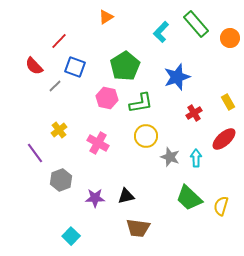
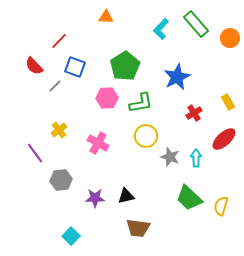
orange triangle: rotated 35 degrees clockwise
cyan L-shape: moved 3 px up
blue star: rotated 8 degrees counterclockwise
pink hexagon: rotated 15 degrees counterclockwise
gray hexagon: rotated 15 degrees clockwise
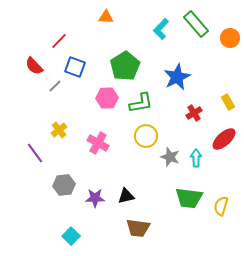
gray hexagon: moved 3 px right, 5 px down
green trapezoid: rotated 36 degrees counterclockwise
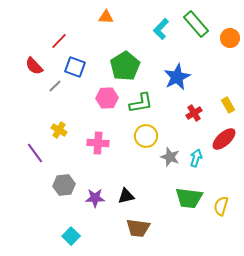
yellow rectangle: moved 3 px down
yellow cross: rotated 21 degrees counterclockwise
pink cross: rotated 25 degrees counterclockwise
cyan arrow: rotated 18 degrees clockwise
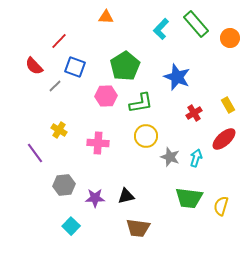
blue star: rotated 24 degrees counterclockwise
pink hexagon: moved 1 px left, 2 px up
cyan square: moved 10 px up
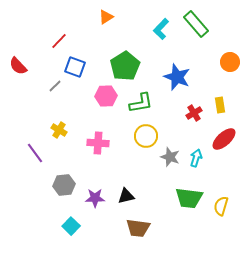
orange triangle: rotated 35 degrees counterclockwise
orange circle: moved 24 px down
red semicircle: moved 16 px left
yellow rectangle: moved 8 px left; rotated 21 degrees clockwise
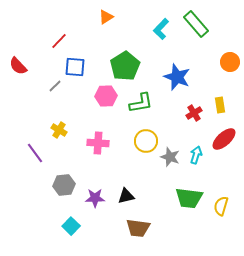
blue square: rotated 15 degrees counterclockwise
yellow circle: moved 5 px down
cyan arrow: moved 3 px up
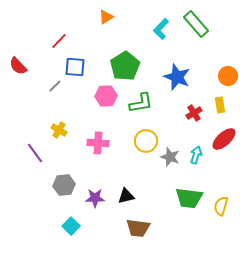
orange circle: moved 2 px left, 14 px down
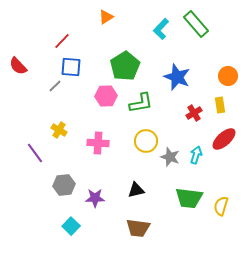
red line: moved 3 px right
blue square: moved 4 px left
black triangle: moved 10 px right, 6 px up
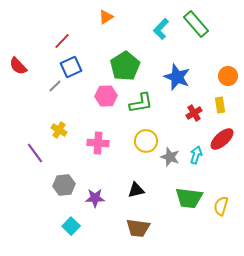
blue square: rotated 30 degrees counterclockwise
red ellipse: moved 2 px left
